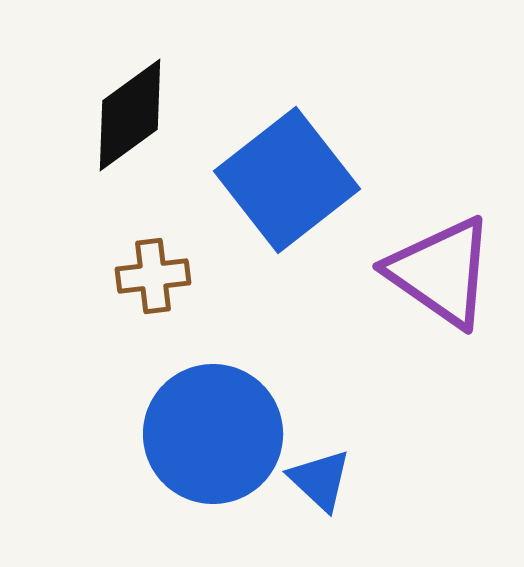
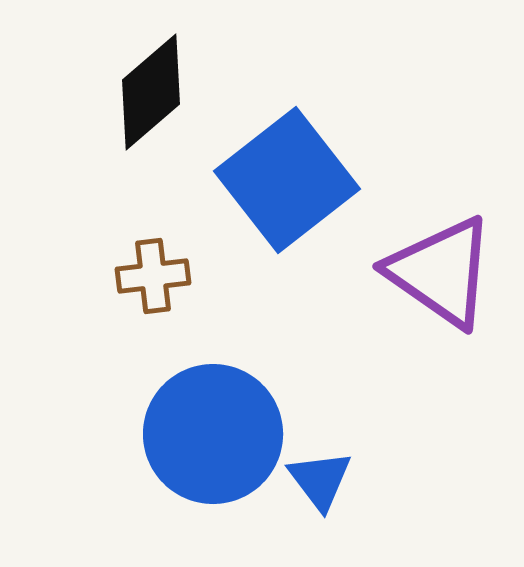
black diamond: moved 21 px right, 23 px up; rotated 5 degrees counterclockwise
blue triangle: rotated 10 degrees clockwise
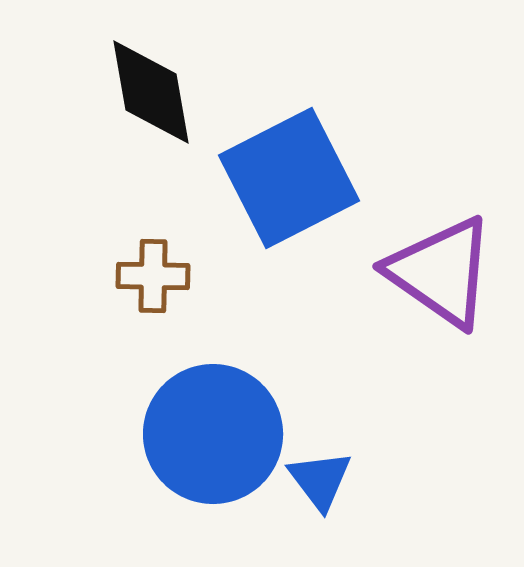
black diamond: rotated 59 degrees counterclockwise
blue square: moved 2 px right, 2 px up; rotated 11 degrees clockwise
brown cross: rotated 8 degrees clockwise
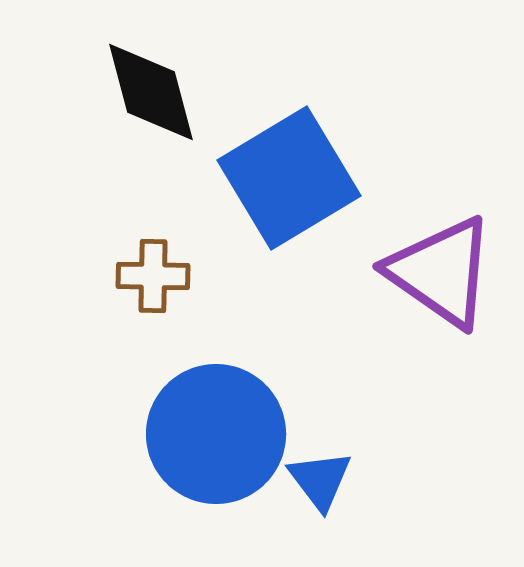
black diamond: rotated 5 degrees counterclockwise
blue square: rotated 4 degrees counterclockwise
blue circle: moved 3 px right
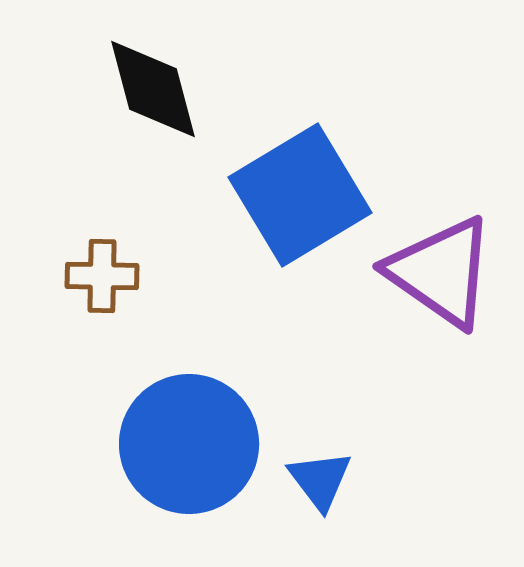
black diamond: moved 2 px right, 3 px up
blue square: moved 11 px right, 17 px down
brown cross: moved 51 px left
blue circle: moved 27 px left, 10 px down
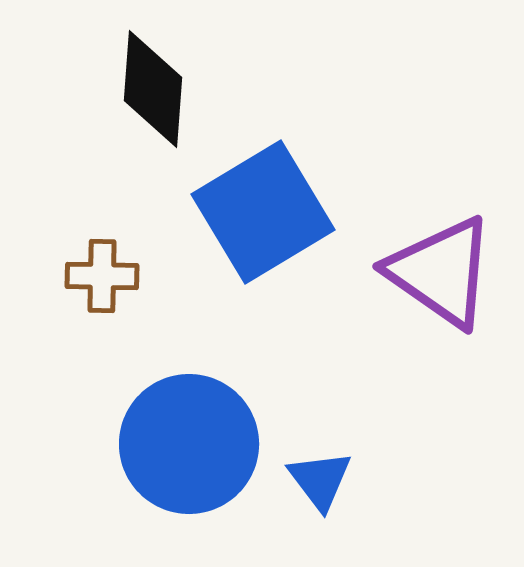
black diamond: rotated 19 degrees clockwise
blue square: moved 37 px left, 17 px down
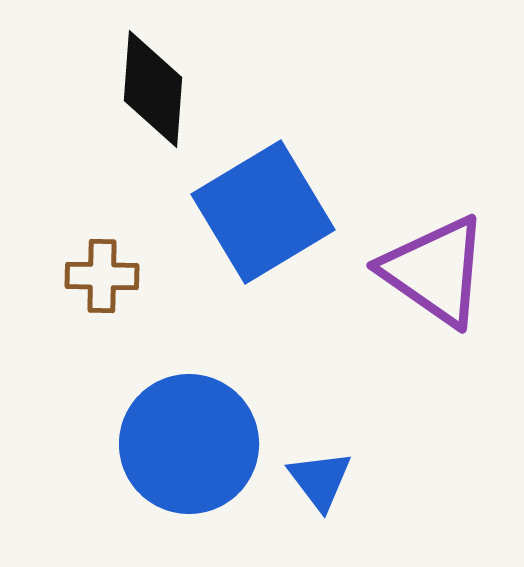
purple triangle: moved 6 px left, 1 px up
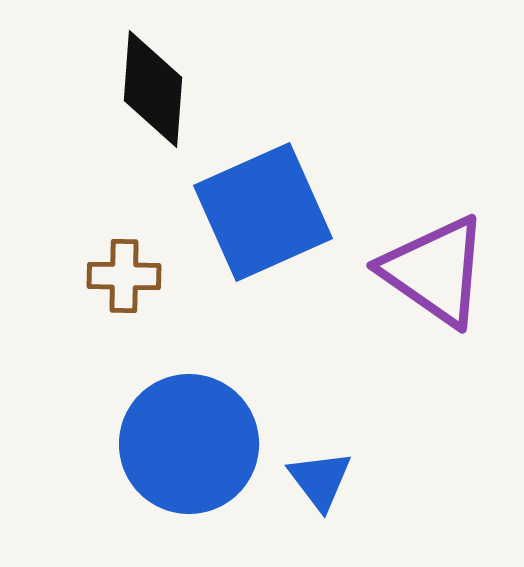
blue square: rotated 7 degrees clockwise
brown cross: moved 22 px right
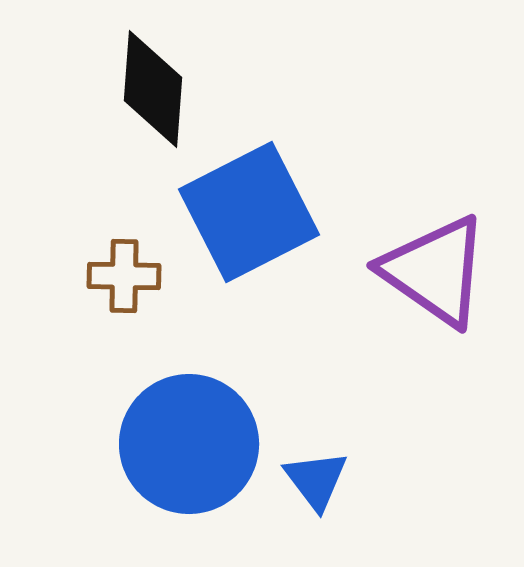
blue square: moved 14 px left; rotated 3 degrees counterclockwise
blue triangle: moved 4 px left
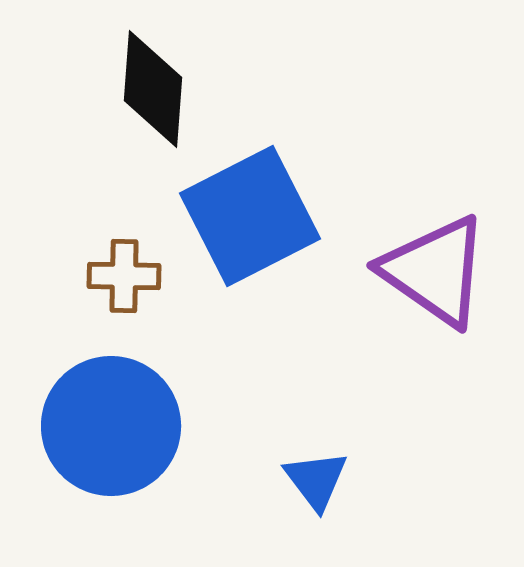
blue square: moved 1 px right, 4 px down
blue circle: moved 78 px left, 18 px up
